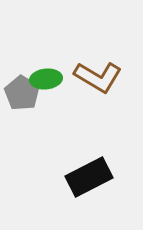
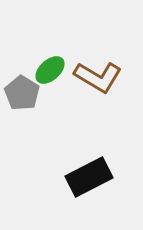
green ellipse: moved 4 px right, 9 px up; rotated 36 degrees counterclockwise
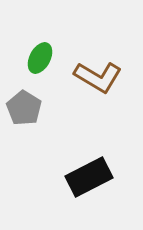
green ellipse: moved 10 px left, 12 px up; rotated 20 degrees counterclockwise
gray pentagon: moved 2 px right, 15 px down
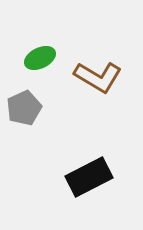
green ellipse: rotated 36 degrees clockwise
gray pentagon: rotated 16 degrees clockwise
